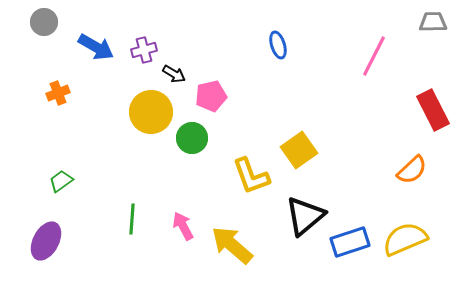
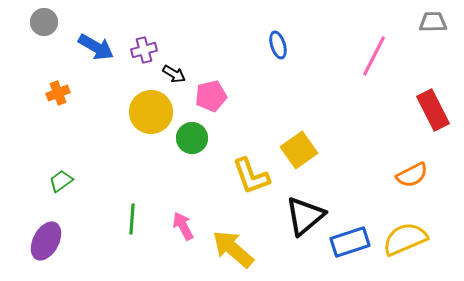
orange semicircle: moved 5 px down; rotated 16 degrees clockwise
yellow arrow: moved 1 px right, 4 px down
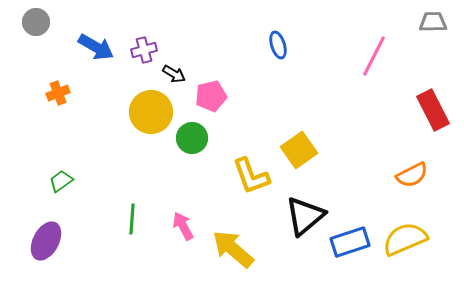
gray circle: moved 8 px left
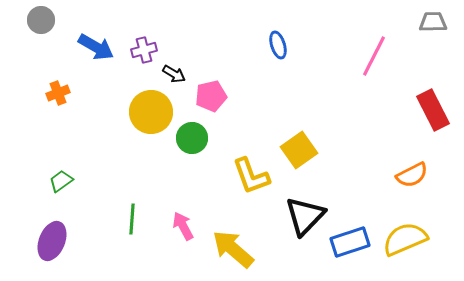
gray circle: moved 5 px right, 2 px up
black triangle: rotated 6 degrees counterclockwise
purple ellipse: moved 6 px right; rotated 6 degrees counterclockwise
